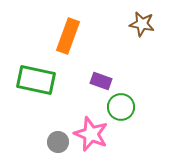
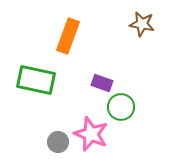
purple rectangle: moved 1 px right, 2 px down
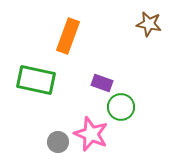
brown star: moved 7 px right
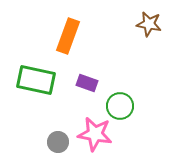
purple rectangle: moved 15 px left
green circle: moved 1 px left, 1 px up
pink star: moved 4 px right; rotated 12 degrees counterclockwise
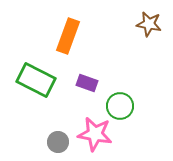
green rectangle: rotated 15 degrees clockwise
